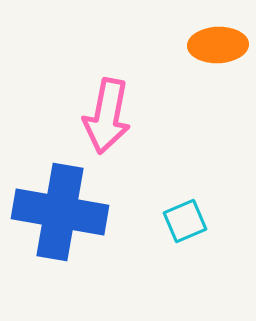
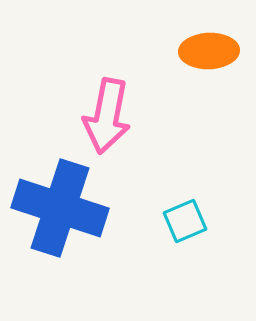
orange ellipse: moved 9 px left, 6 px down
blue cross: moved 4 px up; rotated 8 degrees clockwise
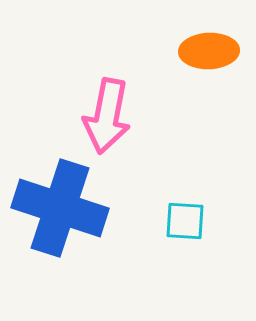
cyan square: rotated 27 degrees clockwise
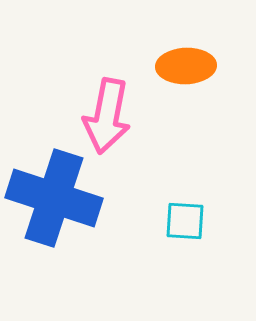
orange ellipse: moved 23 px left, 15 px down
blue cross: moved 6 px left, 10 px up
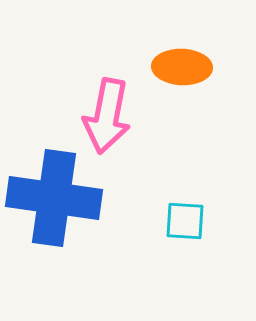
orange ellipse: moved 4 px left, 1 px down; rotated 4 degrees clockwise
blue cross: rotated 10 degrees counterclockwise
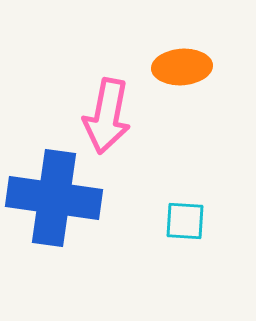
orange ellipse: rotated 6 degrees counterclockwise
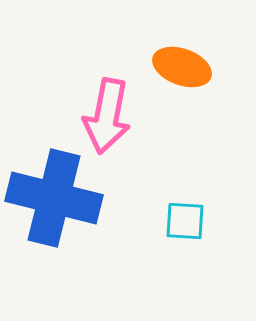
orange ellipse: rotated 24 degrees clockwise
blue cross: rotated 6 degrees clockwise
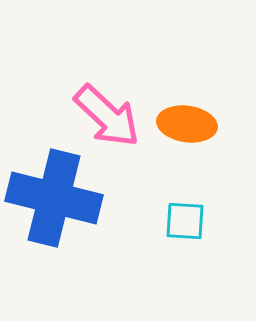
orange ellipse: moved 5 px right, 57 px down; rotated 12 degrees counterclockwise
pink arrow: rotated 58 degrees counterclockwise
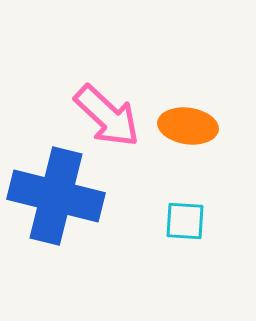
orange ellipse: moved 1 px right, 2 px down
blue cross: moved 2 px right, 2 px up
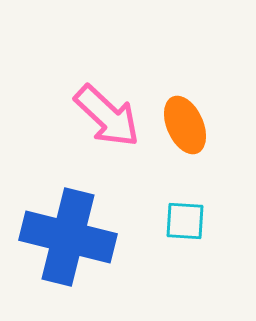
orange ellipse: moved 3 px left, 1 px up; rotated 58 degrees clockwise
blue cross: moved 12 px right, 41 px down
